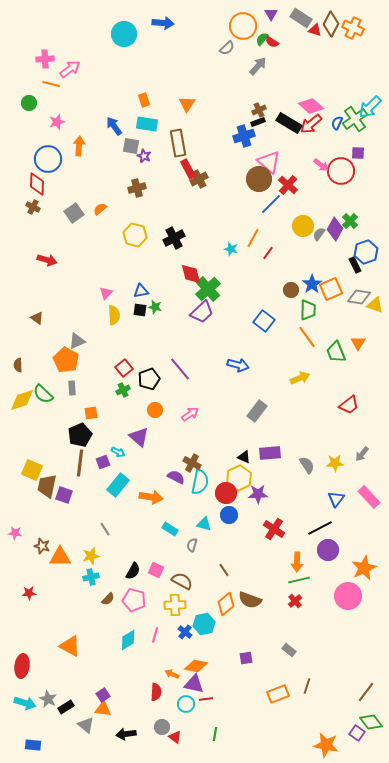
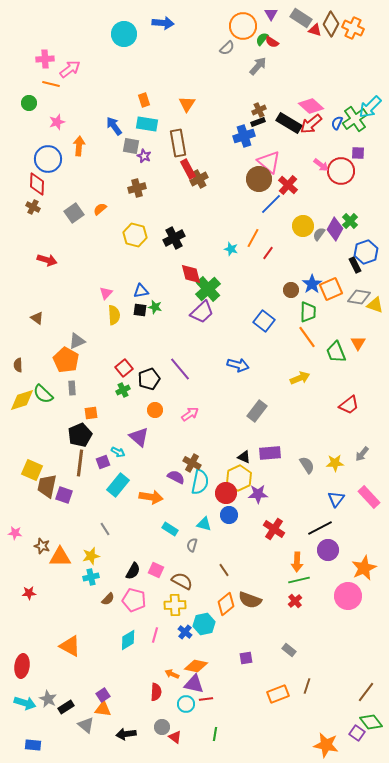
green trapezoid at (308, 310): moved 2 px down
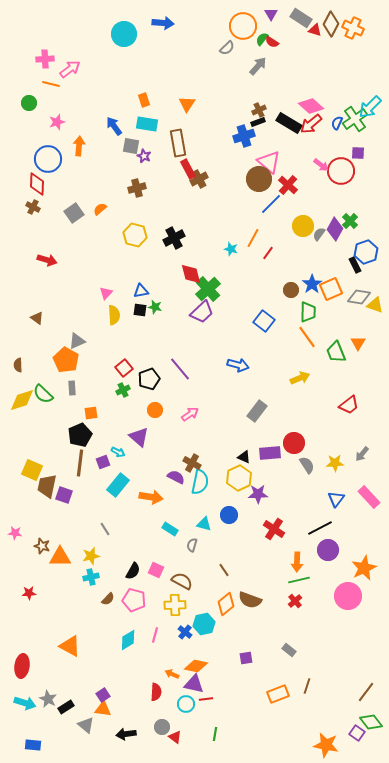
red circle at (226, 493): moved 68 px right, 50 px up
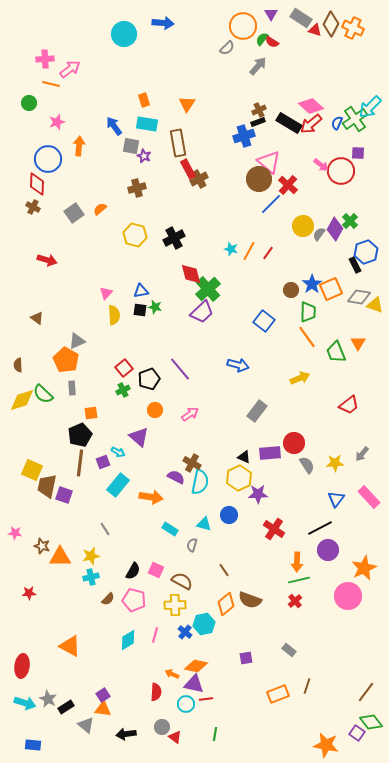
orange line at (253, 238): moved 4 px left, 13 px down
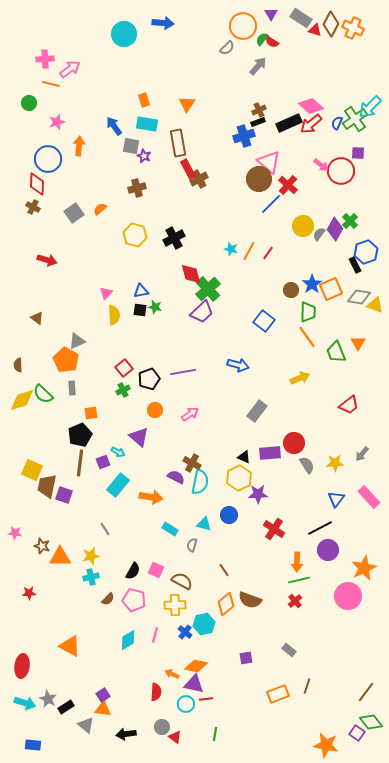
black rectangle at (289, 123): rotated 55 degrees counterclockwise
purple line at (180, 369): moved 3 px right, 3 px down; rotated 60 degrees counterclockwise
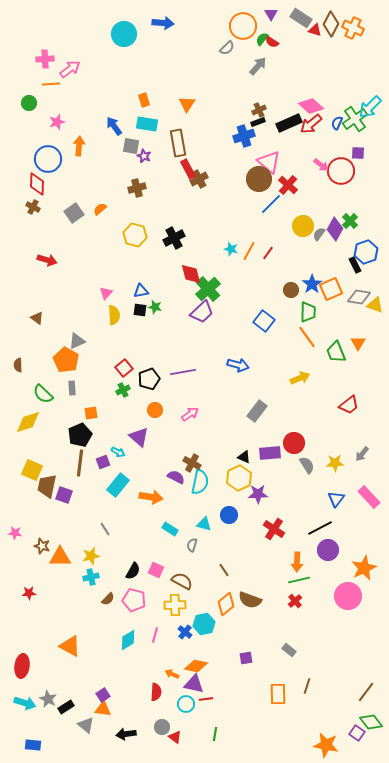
orange line at (51, 84): rotated 18 degrees counterclockwise
yellow diamond at (22, 400): moved 6 px right, 22 px down
orange rectangle at (278, 694): rotated 70 degrees counterclockwise
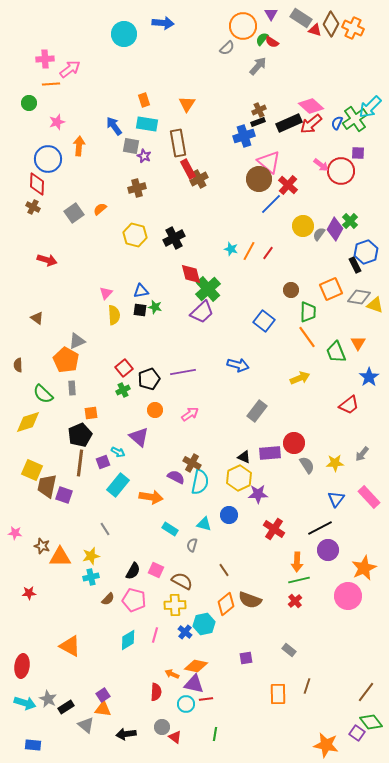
blue star at (312, 284): moved 57 px right, 93 px down
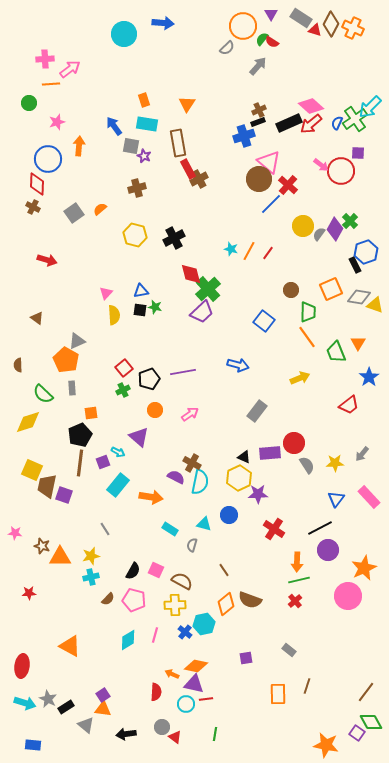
green diamond at (371, 722): rotated 10 degrees clockwise
